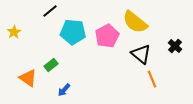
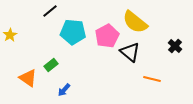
yellow star: moved 4 px left, 3 px down
black triangle: moved 11 px left, 2 px up
orange line: rotated 54 degrees counterclockwise
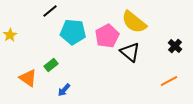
yellow semicircle: moved 1 px left
orange line: moved 17 px right, 2 px down; rotated 42 degrees counterclockwise
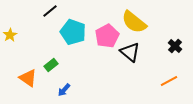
cyan pentagon: rotated 15 degrees clockwise
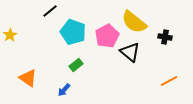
black cross: moved 10 px left, 9 px up; rotated 32 degrees counterclockwise
green rectangle: moved 25 px right
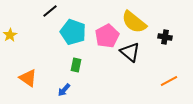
green rectangle: rotated 40 degrees counterclockwise
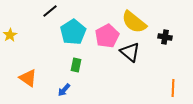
cyan pentagon: rotated 20 degrees clockwise
orange line: moved 4 px right, 7 px down; rotated 60 degrees counterclockwise
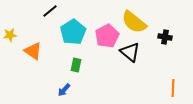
yellow star: rotated 24 degrees clockwise
orange triangle: moved 5 px right, 27 px up
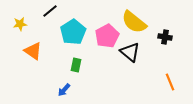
yellow star: moved 10 px right, 11 px up
orange line: moved 3 px left, 6 px up; rotated 24 degrees counterclockwise
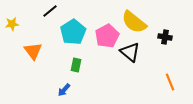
yellow star: moved 8 px left
orange triangle: rotated 18 degrees clockwise
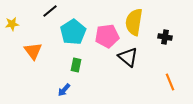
yellow semicircle: rotated 60 degrees clockwise
pink pentagon: rotated 20 degrees clockwise
black triangle: moved 2 px left, 5 px down
